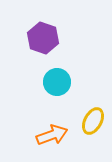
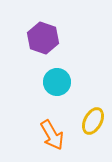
orange arrow: rotated 80 degrees clockwise
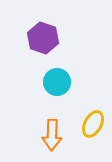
yellow ellipse: moved 3 px down
orange arrow: rotated 32 degrees clockwise
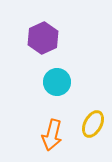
purple hexagon: rotated 16 degrees clockwise
orange arrow: rotated 12 degrees clockwise
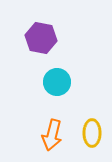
purple hexagon: moved 2 px left; rotated 24 degrees counterclockwise
yellow ellipse: moved 1 px left, 9 px down; rotated 28 degrees counterclockwise
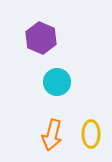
purple hexagon: rotated 12 degrees clockwise
yellow ellipse: moved 1 px left, 1 px down
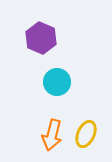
yellow ellipse: moved 5 px left; rotated 24 degrees clockwise
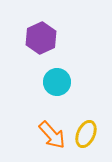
purple hexagon: rotated 12 degrees clockwise
orange arrow: rotated 56 degrees counterclockwise
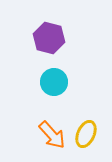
purple hexagon: moved 8 px right; rotated 20 degrees counterclockwise
cyan circle: moved 3 px left
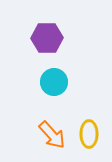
purple hexagon: moved 2 px left; rotated 16 degrees counterclockwise
yellow ellipse: moved 3 px right; rotated 24 degrees counterclockwise
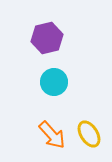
purple hexagon: rotated 12 degrees counterclockwise
yellow ellipse: rotated 32 degrees counterclockwise
